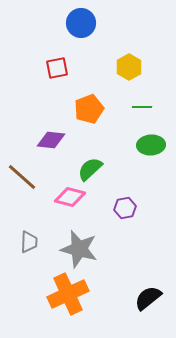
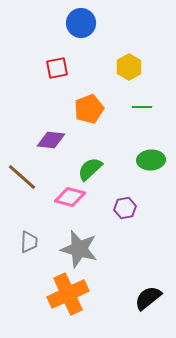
green ellipse: moved 15 px down
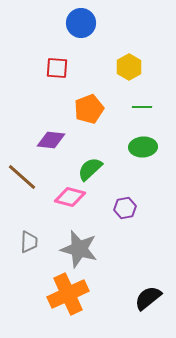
red square: rotated 15 degrees clockwise
green ellipse: moved 8 px left, 13 px up
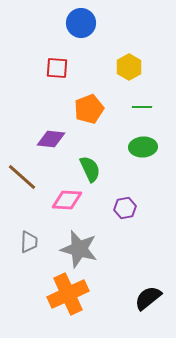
purple diamond: moved 1 px up
green semicircle: rotated 108 degrees clockwise
pink diamond: moved 3 px left, 3 px down; rotated 12 degrees counterclockwise
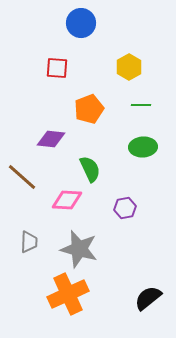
green line: moved 1 px left, 2 px up
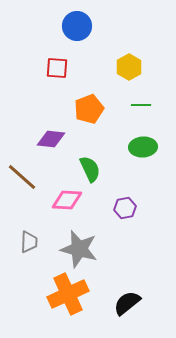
blue circle: moved 4 px left, 3 px down
black semicircle: moved 21 px left, 5 px down
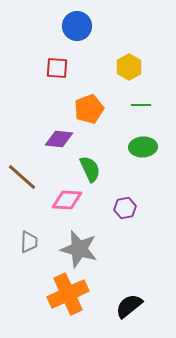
purple diamond: moved 8 px right
black semicircle: moved 2 px right, 3 px down
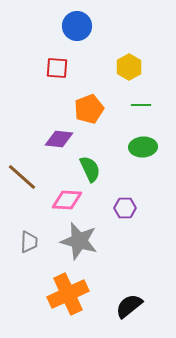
purple hexagon: rotated 10 degrees clockwise
gray star: moved 8 px up
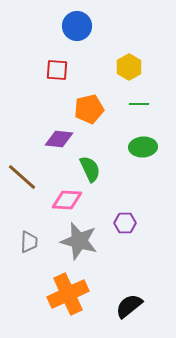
red square: moved 2 px down
green line: moved 2 px left, 1 px up
orange pentagon: rotated 8 degrees clockwise
purple hexagon: moved 15 px down
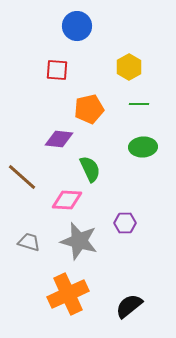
gray trapezoid: rotated 75 degrees counterclockwise
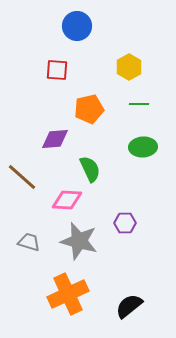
purple diamond: moved 4 px left; rotated 12 degrees counterclockwise
